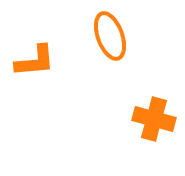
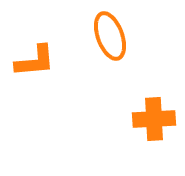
orange cross: rotated 18 degrees counterclockwise
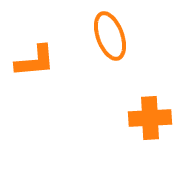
orange cross: moved 4 px left, 1 px up
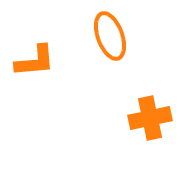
orange cross: rotated 9 degrees counterclockwise
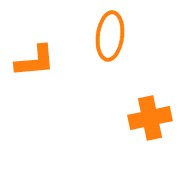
orange ellipse: rotated 27 degrees clockwise
